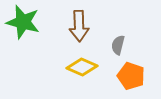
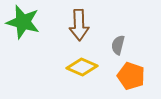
brown arrow: moved 1 px up
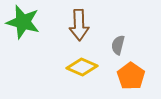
orange pentagon: rotated 16 degrees clockwise
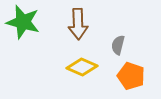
brown arrow: moved 1 px left, 1 px up
orange pentagon: rotated 16 degrees counterclockwise
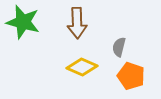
brown arrow: moved 1 px left, 1 px up
gray semicircle: moved 1 px right, 2 px down
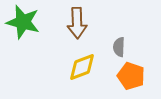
gray semicircle: rotated 12 degrees counterclockwise
yellow diamond: rotated 44 degrees counterclockwise
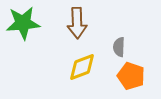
green star: moved 1 px down; rotated 20 degrees counterclockwise
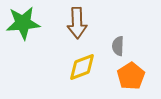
gray semicircle: moved 1 px left, 1 px up
orange pentagon: rotated 20 degrees clockwise
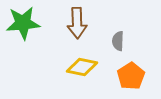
gray semicircle: moved 5 px up
yellow diamond: rotated 32 degrees clockwise
